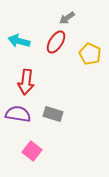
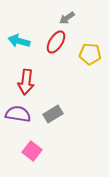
yellow pentagon: rotated 20 degrees counterclockwise
gray rectangle: rotated 48 degrees counterclockwise
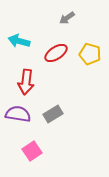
red ellipse: moved 11 px down; rotated 25 degrees clockwise
yellow pentagon: rotated 10 degrees clockwise
pink square: rotated 18 degrees clockwise
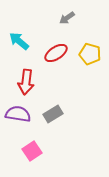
cyan arrow: rotated 25 degrees clockwise
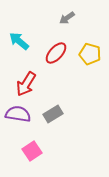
red ellipse: rotated 15 degrees counterclockwise
red arrow: moved 2 px down; rotated 25 degrees clockwise
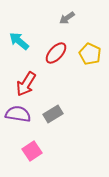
yellow pentagon: rotated 10 degrees clockwise
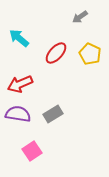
gray arrow: moved 13 px right, 1 px up
cyan arrow: moved 3 px up
red arrow: moved 6 px left; rotated 35 degrees clockwise
